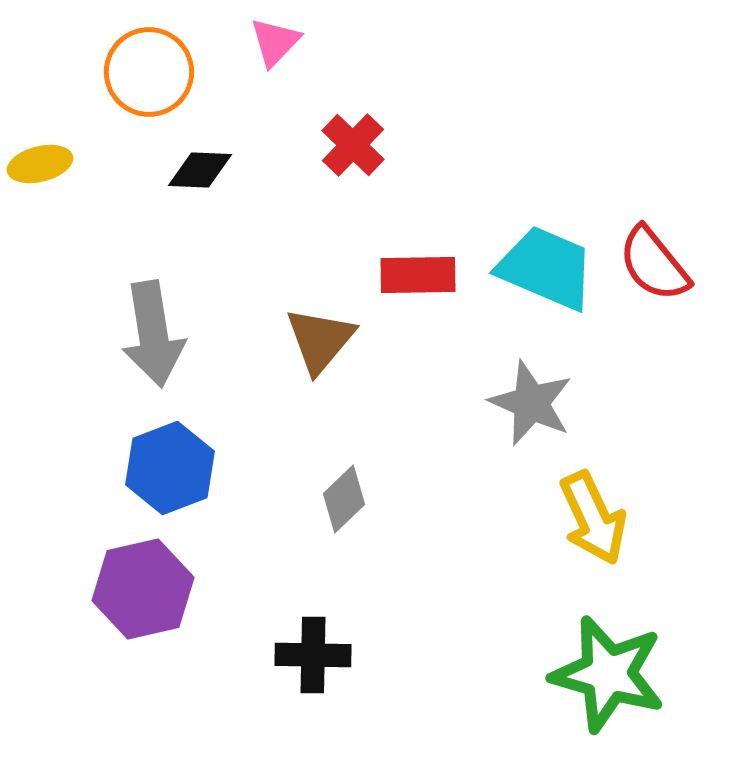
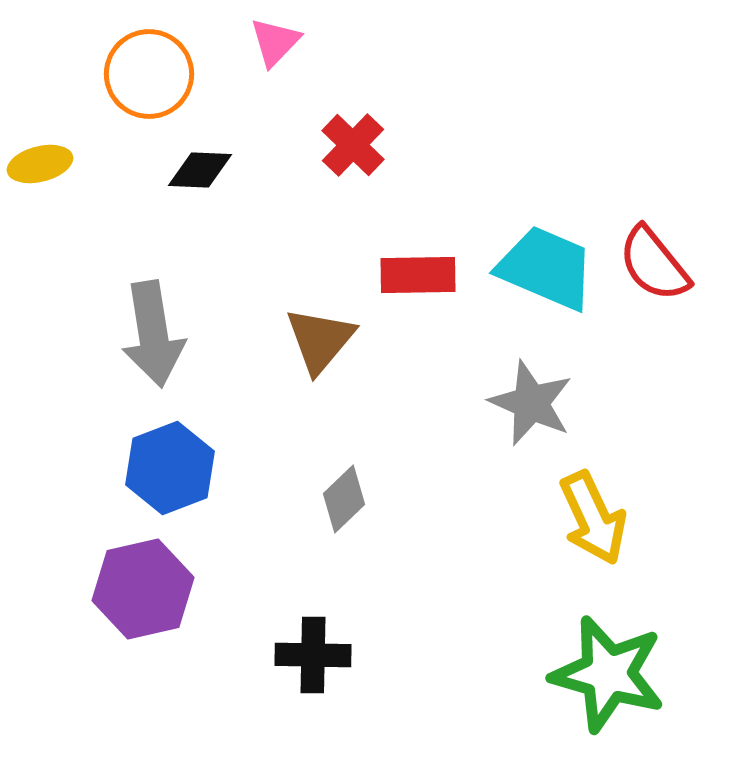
orange circle: moved 2 px down
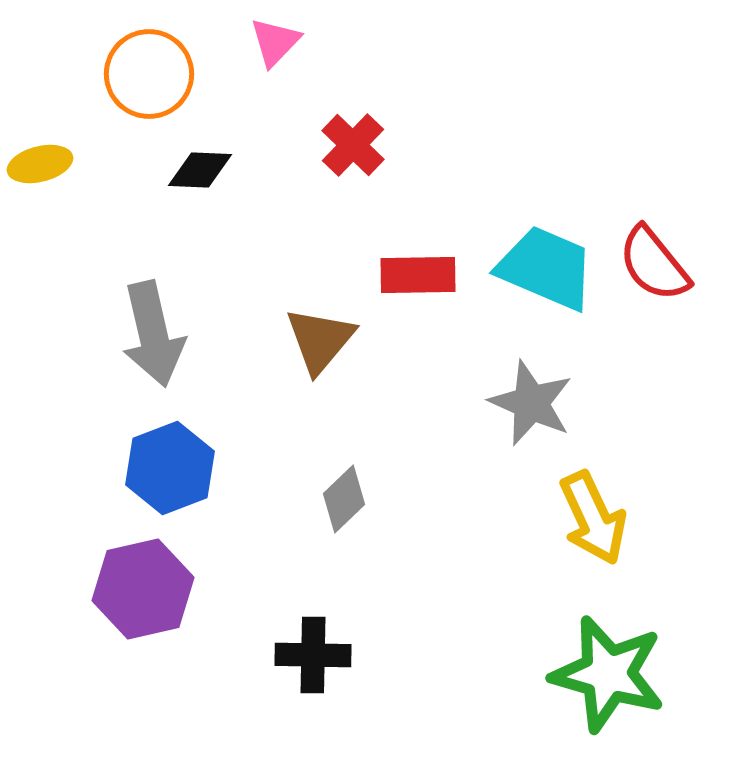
gray arrow: rotated 4 degrees counterclockwise
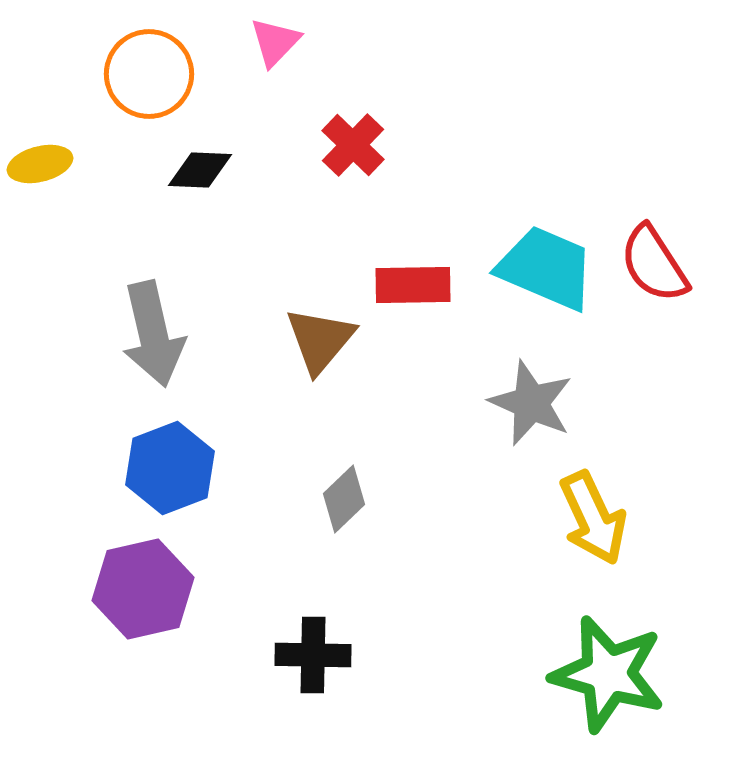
red semicircle: rotated 6 degrees clockwise
red rectangle: moved 5 px left, 10 px down
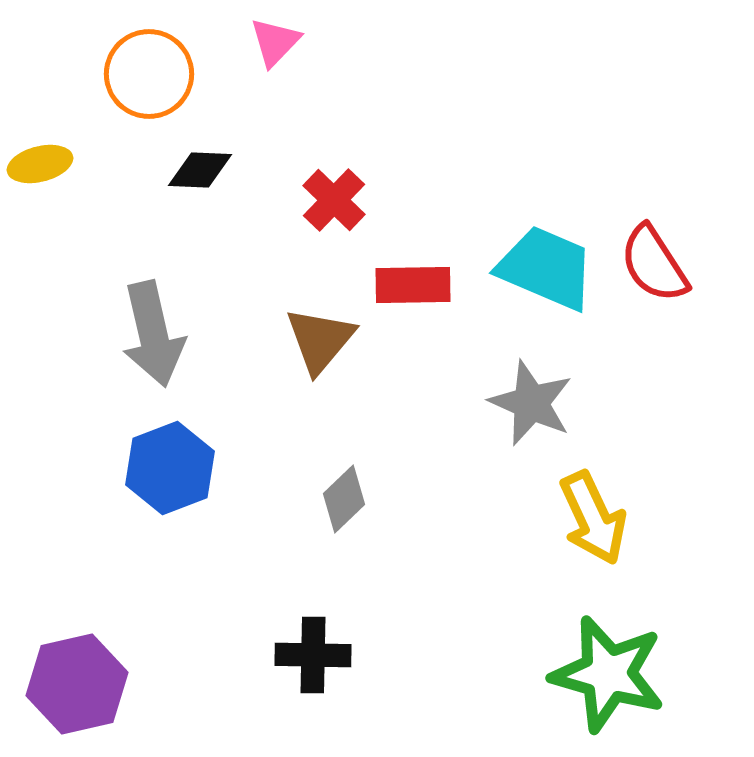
red cross: moved 19 px left, 55 px down
purple hexagon: moved 66 px left, 95 px down
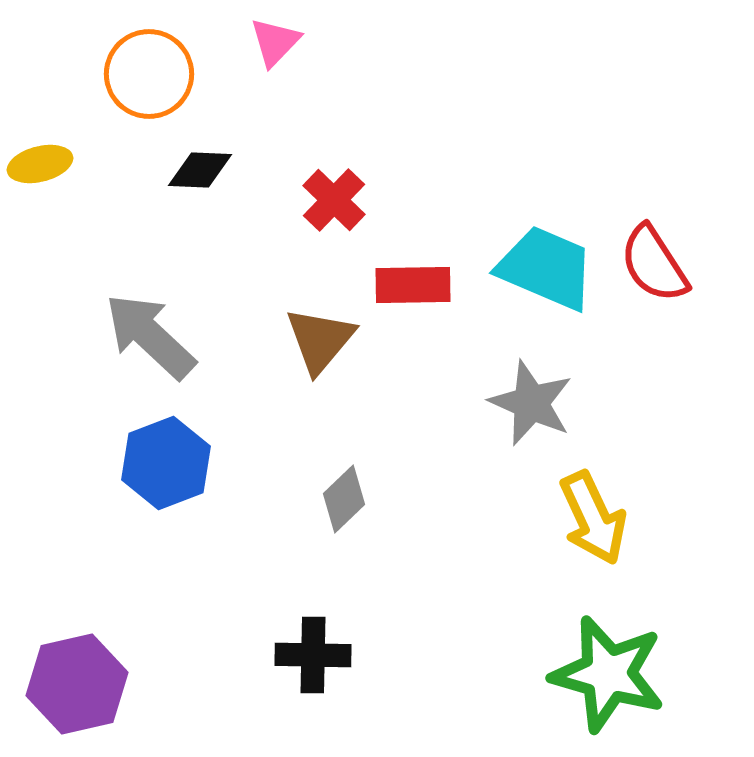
gray arrow: moved 3 px left, 2 px down; rotated 146 degrees clockwise
blue hexagon: moved 4 px left, 5 px up
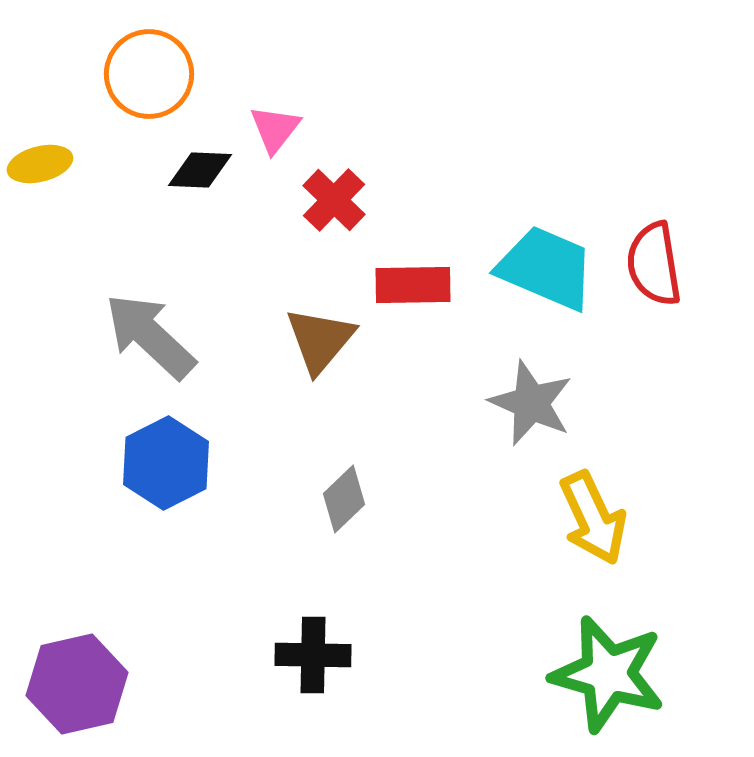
pink triangle: moved 87 px down; rotated 6 degrees counterclockwise
red semicircle: rotated 24 degrees clockwise
blue hexagon: rotated 6 degrees counterclockwise
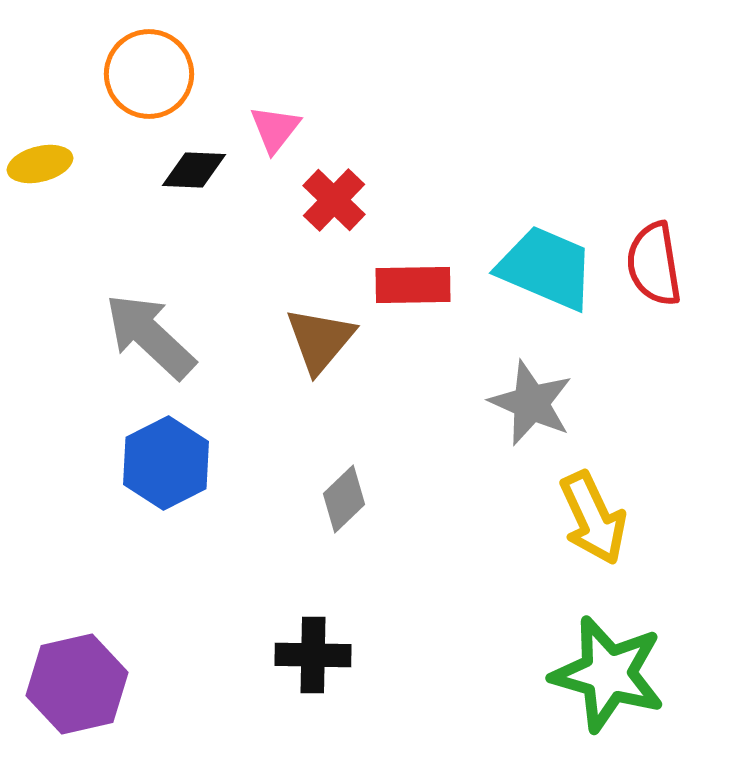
black diamond: moved 6 px left
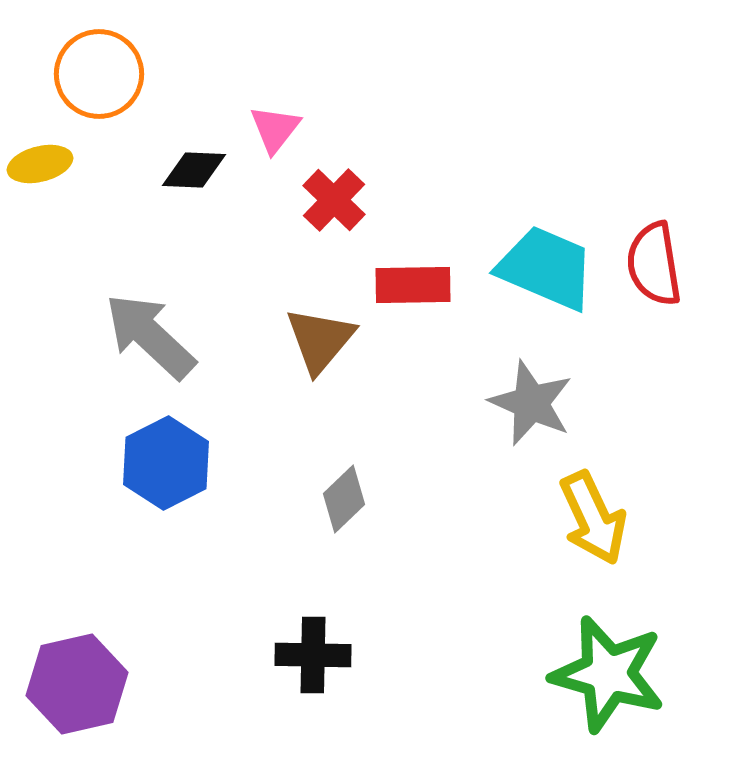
orange circle: moved 50 px left
